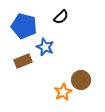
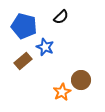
brown rectangle: rotated 18 degrees counterclockwise
orange star: moved 1 px left
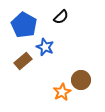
blue pentagon: moved 1 px up; rotated 15 degrees clockwise
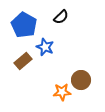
orange star: rotated 24 degrees clockwise
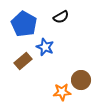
black semicircle: rotated 14 degrees clockwise
blue pentagon: moved 1 px up
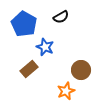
brown rectangle: moved 6 px right, 8 px down
brown circle: moved 10 px up
orange star: moved 4 px right, 1 px up; rotated 18 degrees counterclockwise
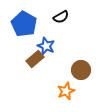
blue star: moved 1 px right, 1 px up
brown rectangle: moved 6 px right, 10 px up
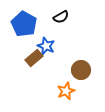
brown rectangle: moved 1 px left, 1 px up
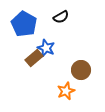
blue star: moved 2 px down
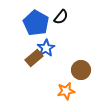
black semicircle: rotated 21 degrees counterclockwise
blue pentagon: moved 12 px right, 1 px up
blue star: rotated 18 degrees clockwise
orange star: rotated 12 degrees clockwise
